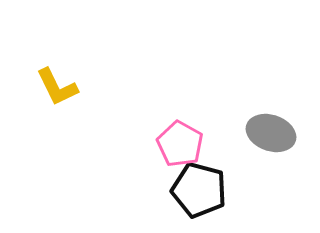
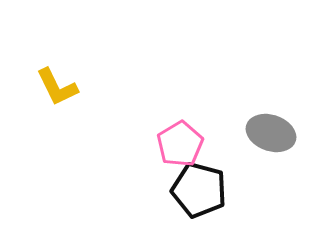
pink pentagon: rotated 12 degrees clockwise
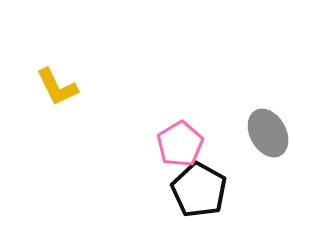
gray ellipse: moved 3 px left; rotated 42 degrees clockwise
black pentagon: rotated 14 degrees clockwise
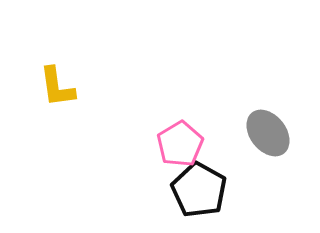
yellow L-shape: rotated 18 degrees clockwise
gray ellipse: rotated 9 degrees counterclockwise
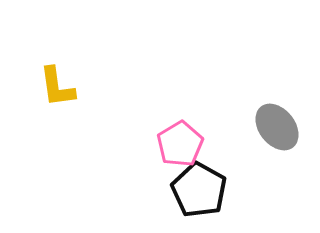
gray ellipse: moved 9 px right, 6 px up
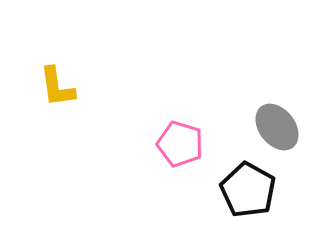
pink pentagon: rotated 24 degrees counterclockwise
black pentagon: moved 49 px right
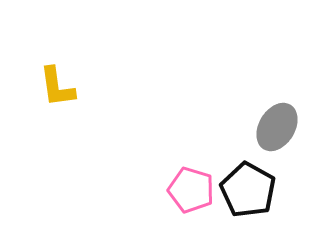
gray ellipse: rotated 69 degrees clockwise
pink pentagon: moved 11 px right, 46 px down
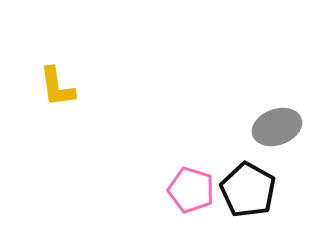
gray ellipse: rotated 39 degrees clockwise
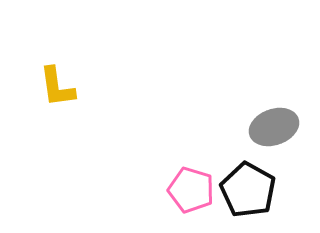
gray ellipse: moved 3 px left
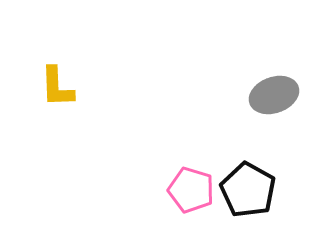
yellow L-shape: rotated 6 degrees clockwise
gray ellipse: moved 32 px up
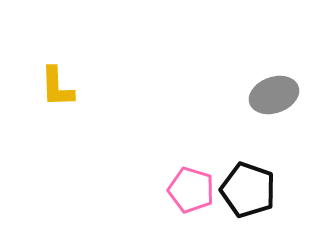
black pentagon: rotated 10 degrees counterclockwise
